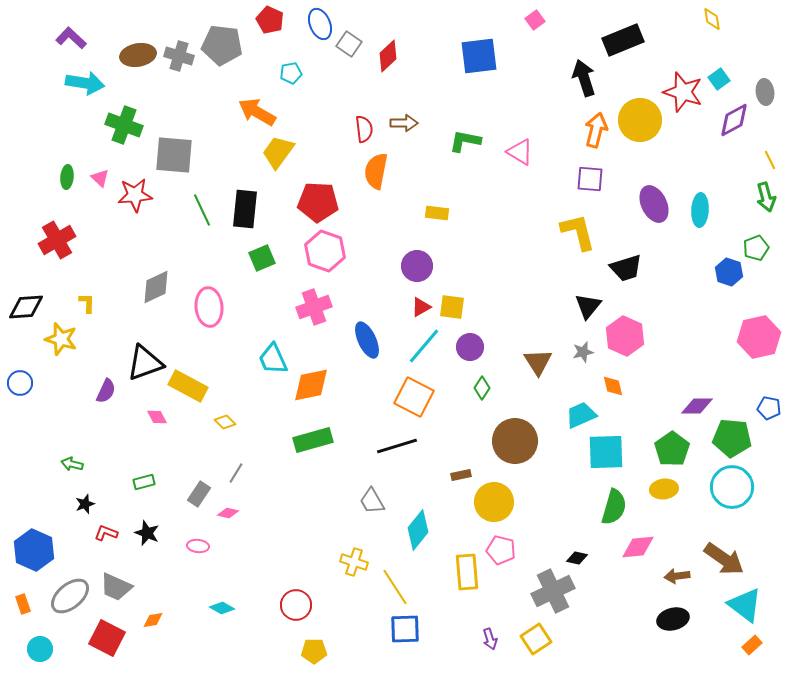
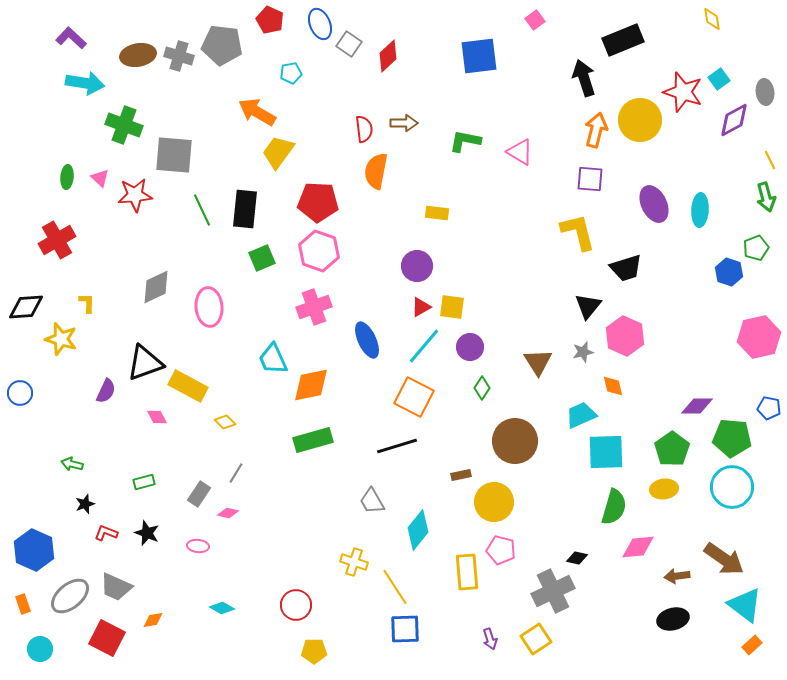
pink hexagon at (325, 251): moved 6 px left
blue circle at (20, 383): moved 10 px down
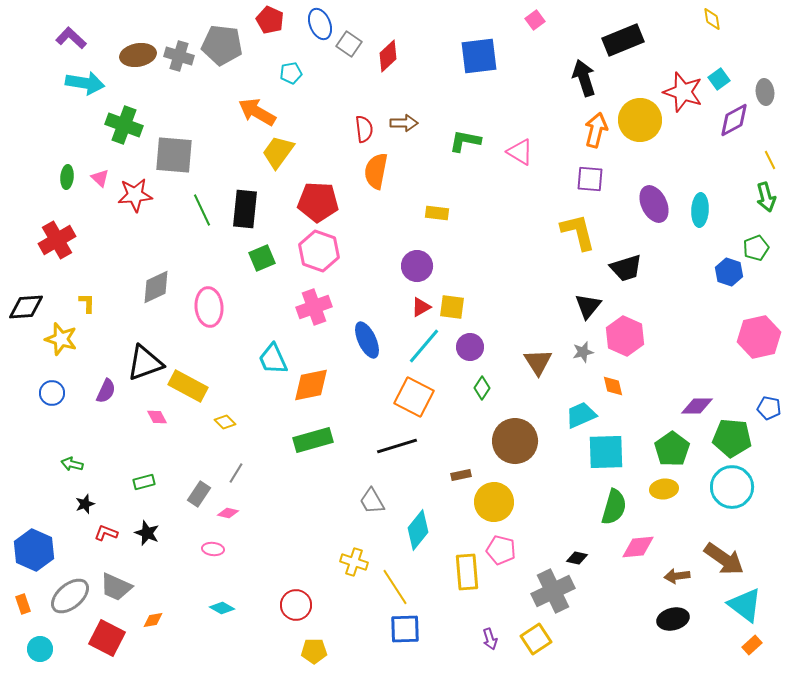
blue circle at (20, 393): moved 32 px right
pink ellipse at (198, 546): moved 15 px right, 3 px down
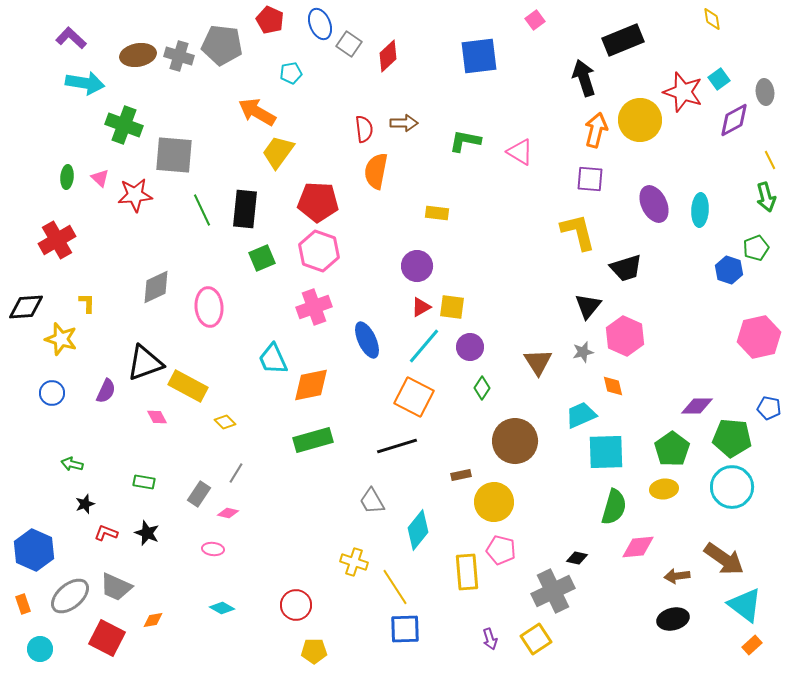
blue hexagon at (729, 272): moved 2 px up
green rectangle at (144, 482): rotated 25 degrees clockwise
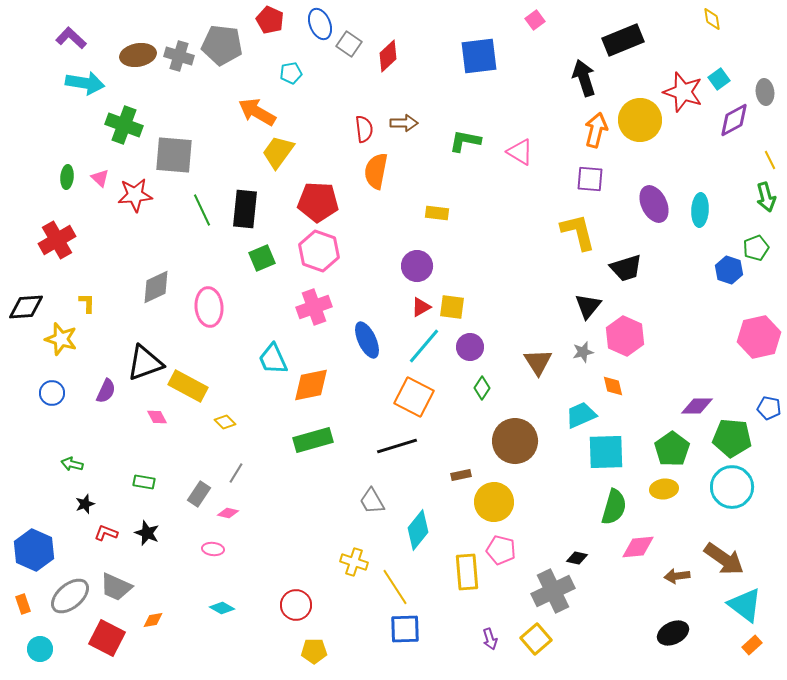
black ellipse at (673, 619): moved 14 px down; rotated 12 degrees counterclockwise
yellow square at (536, 639): rotated 8 degrees counterclockwise
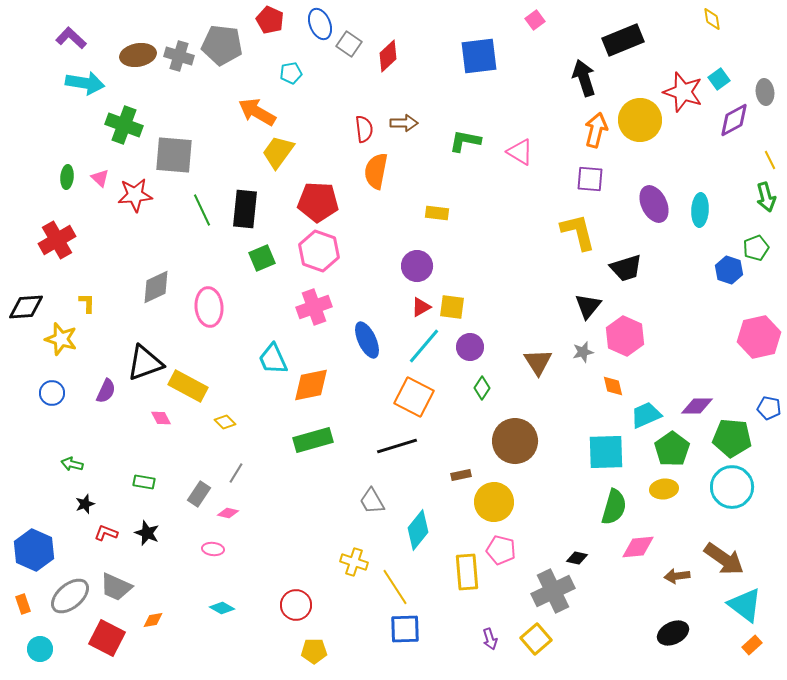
cyan trapezoid at (581, 415): moved 65 px right
pink diamond at (157, 417): moved 4 px right, 1 px down
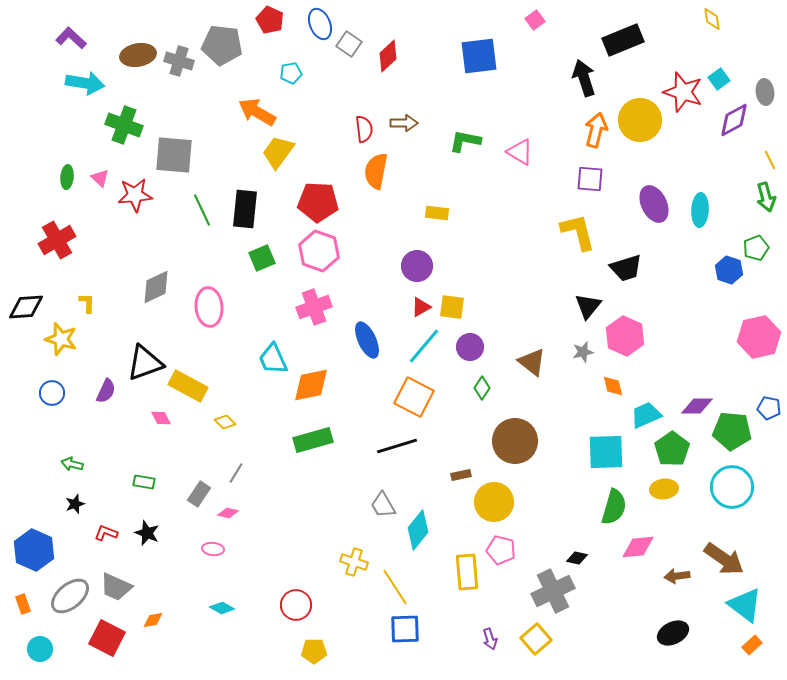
gray cross at (179, 56): moved 5 px down
brown triangle at (538, 362): moved 6 px left; rotated 20 degrees counterclockwise
green pentagon at (732, 438): moved 7 px up
gray trapezoid at (372, 501): moved 11 px right, 4 px down
black star at (85, 504): moved 10 px left
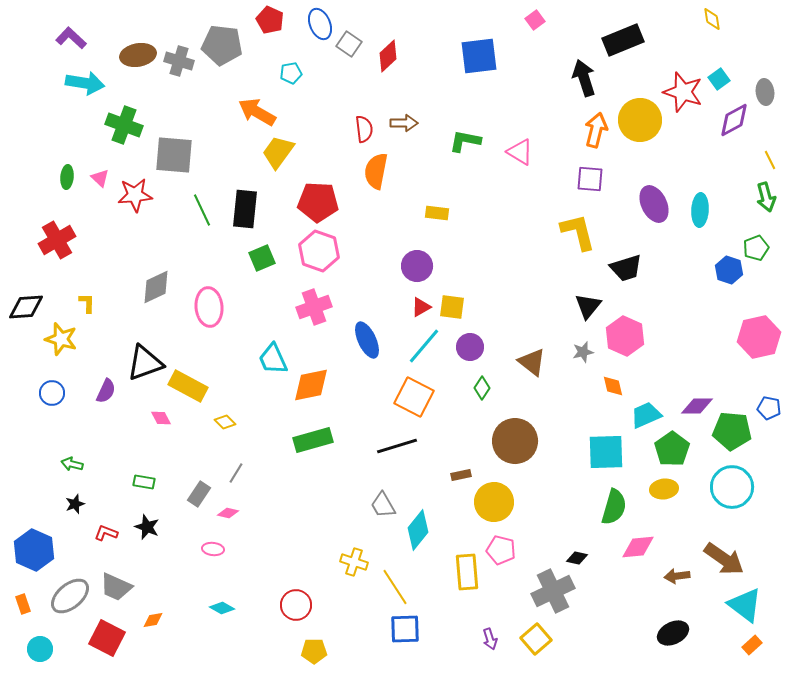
black star at (147, 533): moved 6 px up
